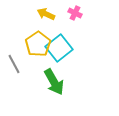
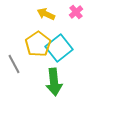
pink cross: moved 1 px right, 1 px up; rotated 24 degrees clockwise
green arrow: rotated 24 degrees clockwise
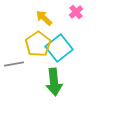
yellow arrow: moved 2 px left, 4 px down; rotated 18 degrees clockwise
gray line: rotated 72 degrees counterclockwise
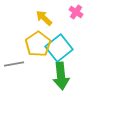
pink cross: rotated 16 degrees counterclockwise
green arrow: moved 7 px right, 6 px up
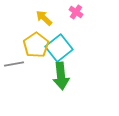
yellow pentagon: moved 2 px left, 1 px down
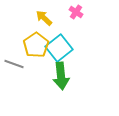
gray line: rotated 30 degrees clockwise
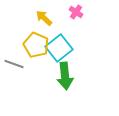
yellow pentagon: rotated 15 degrees counterclockwise
green arrow: moved 4 px right
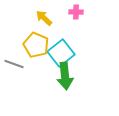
pink cross: rotated 32 degrees counterclockwise
cyan square: moved 2 px right, 5 px down
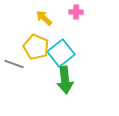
yellow pentagon: moved 2 px down
green arrow: moved 4 px down
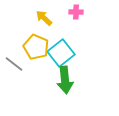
gray line: rotated 18 degrees clockwise
